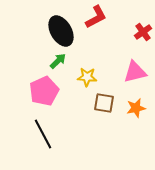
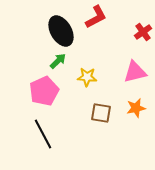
brown square: moved 3 px left, 10 px down
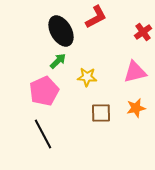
brown square: rotated 10 degrees counterclockwise
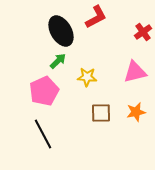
orange star: moved 4 px down
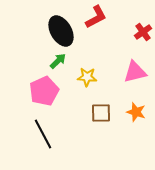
orange star: rotated 30 degrees clockwise
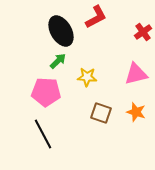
pink triangle: moved 1 px right, 2 px down
pink pentagon: moved 2 px right, 1 px down; rotated 28 degrees clockwise
brown square: rotated 20 degrees clockwise
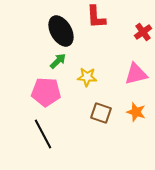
red L-shape: rotated 115 degrees clockwise
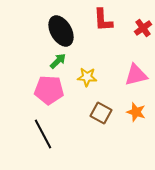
red L-shape: moved 7 px right, 3 px down
red cross: moved 4 px up
pink triangle: moved 1 px down
pink pentagon: moved 3 px right, 2 px up
brown square: rotated 10 degrees clockwise
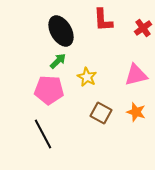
yellow star: rotated 24 degrees clockwise
